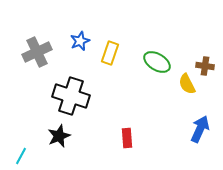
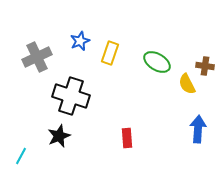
gray cross: moved 5 px down
blue arrow: moved 2 px left; rotated 20 degrees counterclockwise
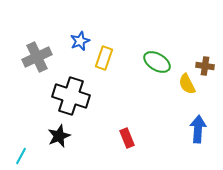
yellow rectangle: moved 6 px left, 5 px down
red rectangle: rotated 18 degrees counterclockwise
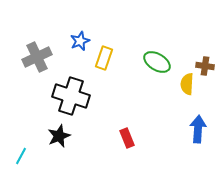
yellow semicircle: rotated 30 degrees clockwise
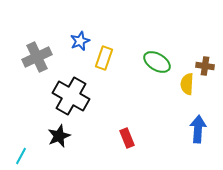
black cross: rotated 12 degrees clockwise
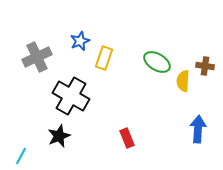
yellow semicircle: moved 4 px left, 3 px up
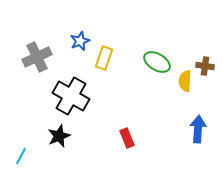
yellow semicircle: moved 2 px right
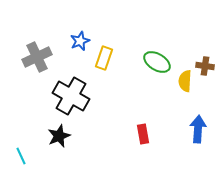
red rectangle: moved 16 px right, 4 px up; rotated 12 degrees clockwise
cyan line: rotated 54 degrees counterclockwise
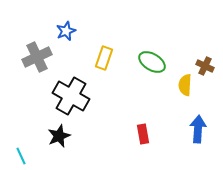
blue star: moved 14 px left, 10 px up
green ellipse: moved 5 px left
brown cross: rotated 18 degrees clockwise
yellow semicircle: moved 4 px down
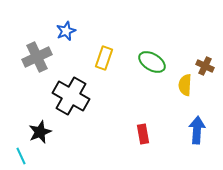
blue arrow: moved 1 px left, 1 px down
black star: moved 19 px left, 4 px up
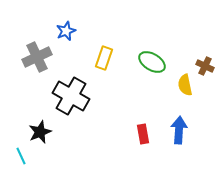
yellow semicircle: rotated 15 degrees counterclockwise
blue arrow: moved 18 px left
